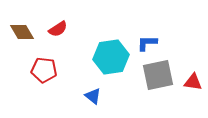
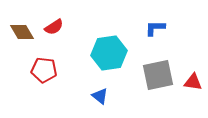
red semicircle: moved 4 px left, 2 px up
blue L-shape: moved 8 px right, 15 px up
cyan hexagon: moved 2 px left, 4 px up
blue triangle: moved 7 px right
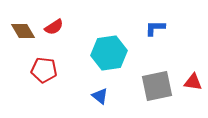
brown diamond: moved 1 px right, 1 px up
gray square: moved 1 px left, 11 px down
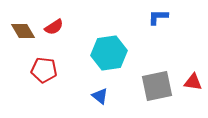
blue L-shape: moved 3 px right, 11 px up
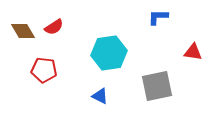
red triangle: moved 30 px up
blue triangle: rotated 12 degrees counterclockwise
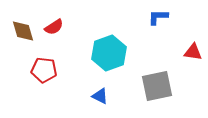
brown diamond: rotated 15 degrees clockwise
cyan hexagon: rotated 12 degrees counterclockwise
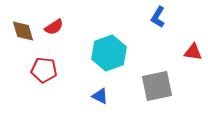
blue L-shape: rotated 60 degrees counterclockwise
